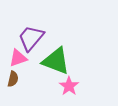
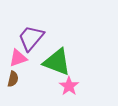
green triangle: moved 1 px right, 1 px down
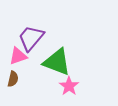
pink triangle: moved 2 px up
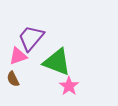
brown semicircle: rotated 140 degrees clockwise
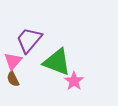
purple trapezoid: moved 2 px left, 2 px down
pink triangle: moved 5 px left, 5 px down; rotated 30 degrees counterclockwise
pink star: moved 5 px right, 5 px up
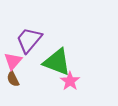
pink star: moved 4 px left
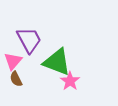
purple trapezoid: rotated 112 degrees clockwise
brown semicircle: moved 3 px right
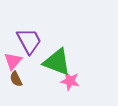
purple trapezoid: moved 1 px down
pink star: rotated 24 degrees counterclockwise
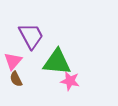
purple trapezoid: moved 2 px right, 5 px up
green triangle: rotated 16 degrees counterclockwise
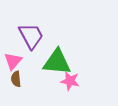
brown semicircle: rotated 21 degrees clockwise
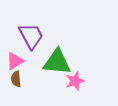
pink triangle: moved 2 px right; rotated 18 degrees clockwise
pink star: moved 5 px right; rotated 30 degrees counterclockwise
